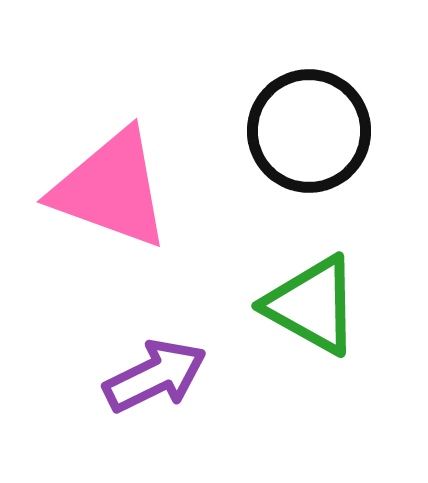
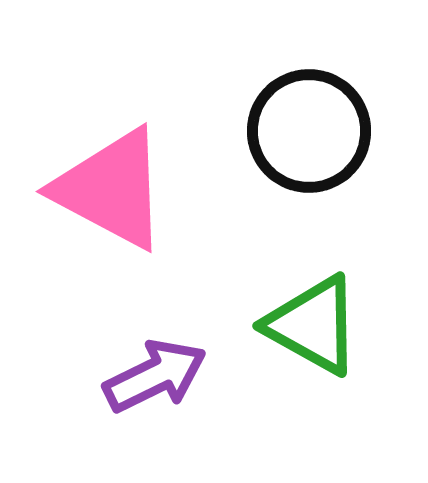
pink triangle: rotated 8 degrees clockwise
green triangle: moved 1 px right, 20 px down
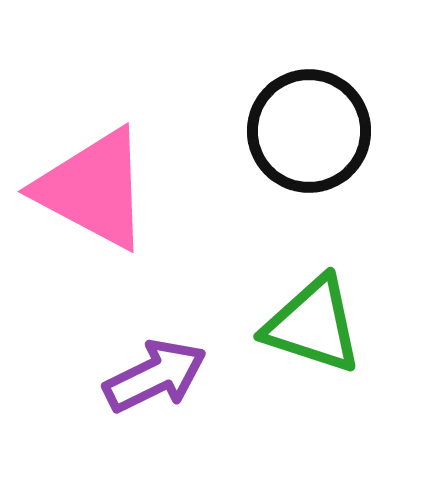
pink triangle: moved 18 px left
green triangle: rotated 11 degrees counterclockwise
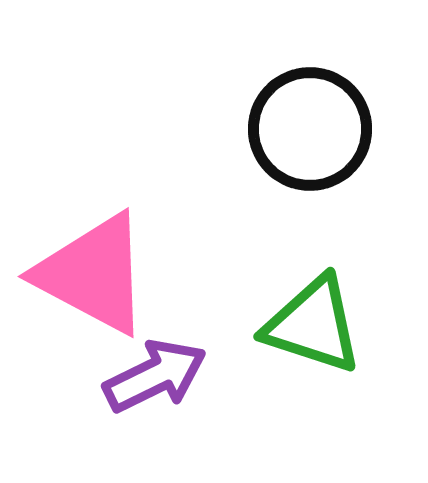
black circle: moved 1 px right, 2 px up
pink triangle: moved 85 px down
